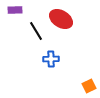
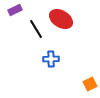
purple rectangle: rotated 24 degrees counterclockwise
black line: moved 2 px up
orange square: moved 1 px right, 2 px up
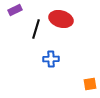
red ellipse: rotated 15 degrees counterclockwise
black line: rotated 48 degrees clockwise
orange square: rotated 16 degrees clockwise
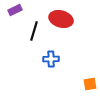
black line: moved 2 px left, 2 px down
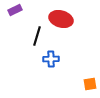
black line: moved 3 px right, 5 px down
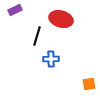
orange square: moved 1 px left
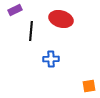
black line: moved 6 px left, 5 px up; rotated 12 degrees counterclockwise
orange square: moved 2 px down
